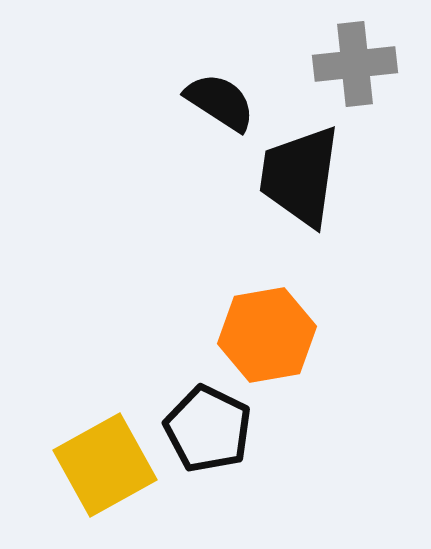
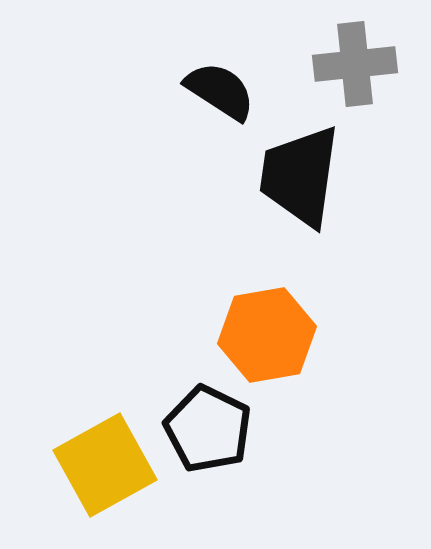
black semicircle: moved 11 px up
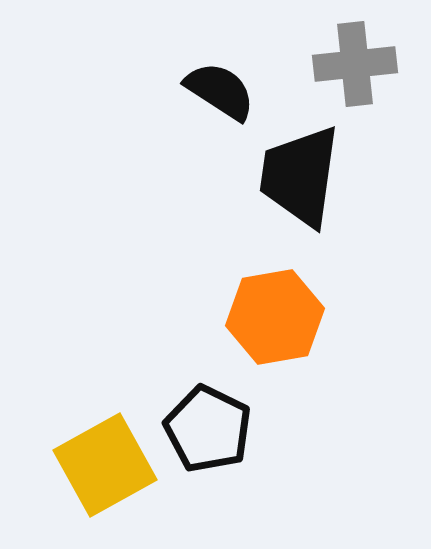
orange hexagon: moved 8 px right, 18 px up
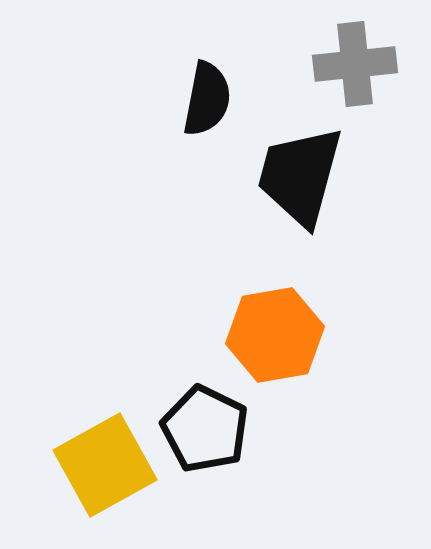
black semicircle: moved 13 px left, 8 px down; rotated 68 degrees clockwise
black trapezoid: rotated 7 degrees clockwise
orange hexagon: moved 18 px down
black pentagon: moved 3 px left
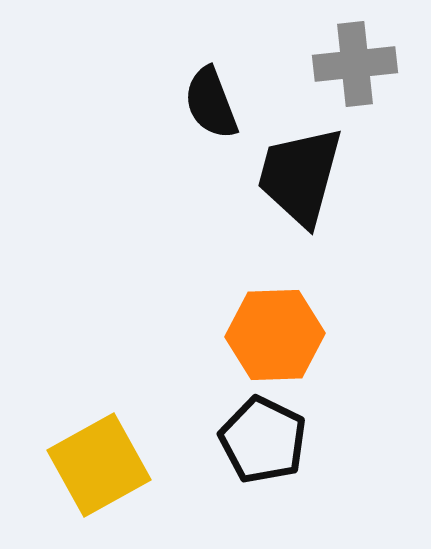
black semicircle: moved 4 px right, 4 px down; rotated 148 degrees clockwise
orange hexagon: rotated 8 degrees clockwise
black pentagon: moved 58 px right, 11 px down
yellow square: moved 6 px left
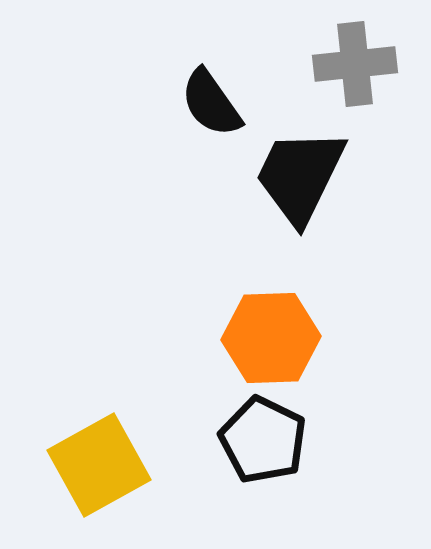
black semicircle: rotated 14 degrees counterclockwise
black trapezoid: rotated 11 degrees clockwise
orange hexagon: moved 4 px left, 3 px down
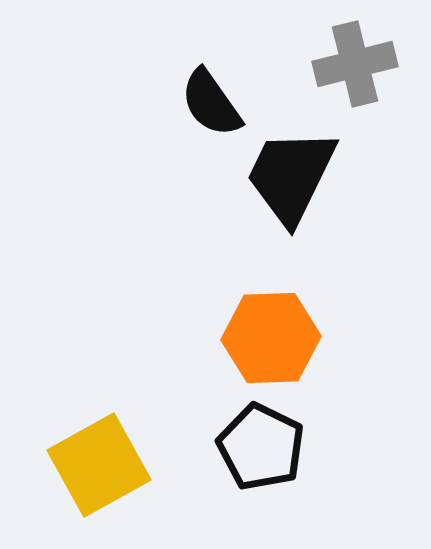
gray cross: rotated 8 degrees counterclockwise
black trapezoid: moved 9 px left
black pentagon: moved 2 px left, 7 px down
